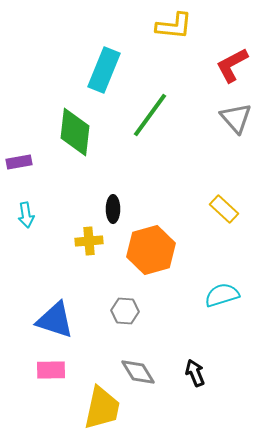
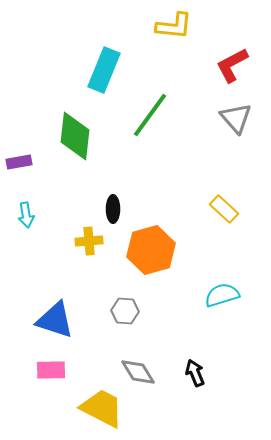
green diamond: moved 4 px down
yellow trapezoid: rotated 75 degrees counterclockwise
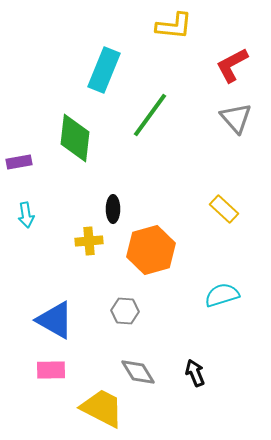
green diamond: moved 2 px down
blue triangle: rotated 12 degrees clockwise
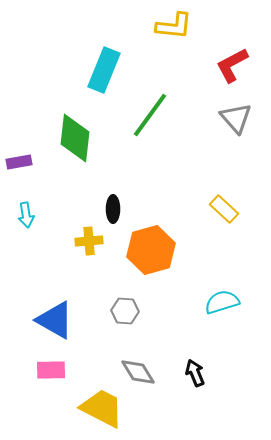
cyan semicircle: moved 7 px down
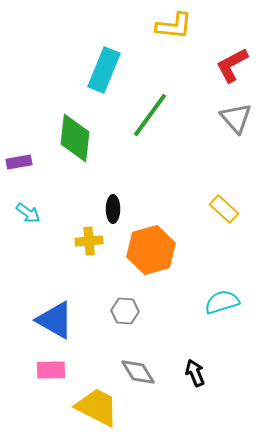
cyan arrow: moved 2 px right, 2 px up; rotated 45 degrees counterclockwise
yellow trapezoid: moved 5 px left, 1 px up
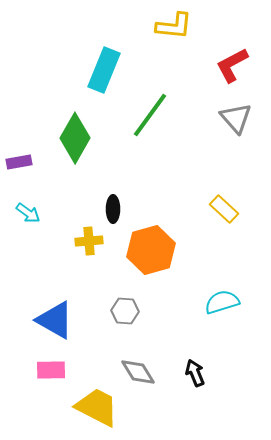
green diamond: rotated 24 degrees clockwise
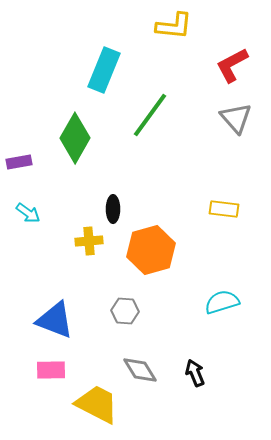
yellow rectangle: rotated 36 degrees counterclockwise
blue triangle: rotated 9 degrees counterclockwise
gray diamond: moved 2 px right, 2 px up
yellow trapezoid: moved 3 px up
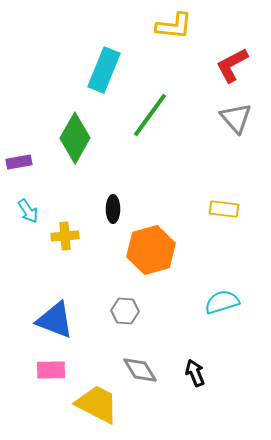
cyan arrow: moved 2 px up; rotated 20 degrees clockwise
yellow cross: moved 24 px left, 5 px up
